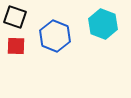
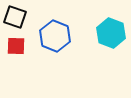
cyan hexagon: moved 8 px right, 9 px down
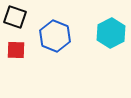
cyan hexagon: rotated 12 degrees clockwise
red square: moved 4 px down
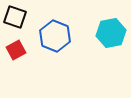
cyan hexagon: rotated 16 degrees clockwise
red square: rotated 30 degrees counterclockwise
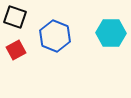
cyan hexagon: rotated 12 degrees clockwise
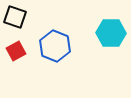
blue hexagon: moved 10 px down
red square: moved 1 px down
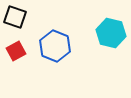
cyan hexagon: rotated 12 degrees clockwise
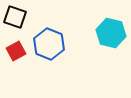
blue hexagon: moved 6 px left, 2 px up
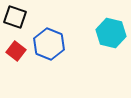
red square: rotated 24 degrees counterclockwise
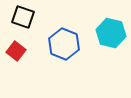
black square: moved 8 px right
blue hexagon: moved 15 px right
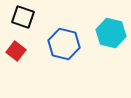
blue hexagon: rotated 8 degrees counterclockwise
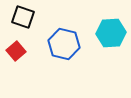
cyan hexagon: rotated 16 degrees counterclockwise
red square: rotated 12 degrees clockwise
